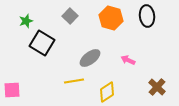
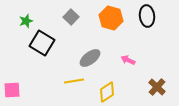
gray square: moved 1 px right, 1 px down
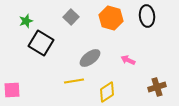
black square: moved 1 px left
brown cross: rotated 30 degrees clockwise
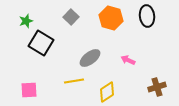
pink square: moved 17 px right
